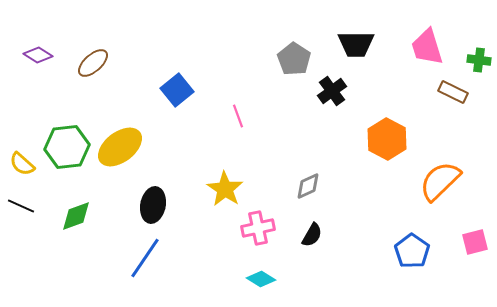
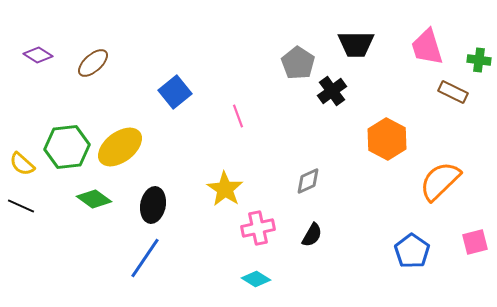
gray pentagon: moved 4 px right, 4 px down
blue square: moved 2 px left, 2 px down
gray diamond: moved 5 px up
green diamond: moved 18 px right, 17 px up; rotated 56 degrees clockwise
cyan diamond: moved 5 px left
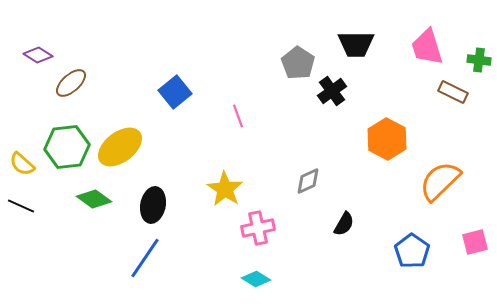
brown ellipse: moved 22 px left, 20 px down
black semicircle: moved 32 px right, 11 px up
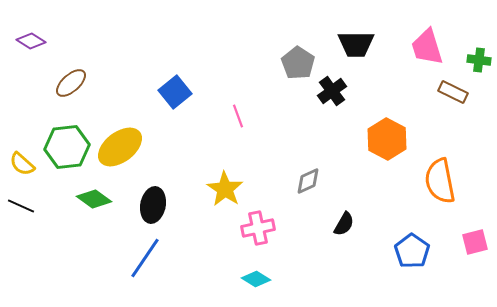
purple diamond: moved 7 px left, 14 px up
orange semicircle: rotated 57 degrees counterclockwise
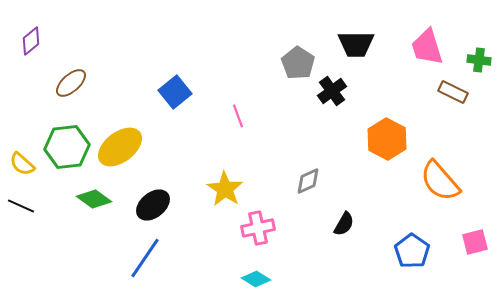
purple diamond: rotated 72 degrees counterclockwise
orange semicircle: rotated 30 degrees counterclockwise
black ellipse: rotated 40 degrees clockwise
